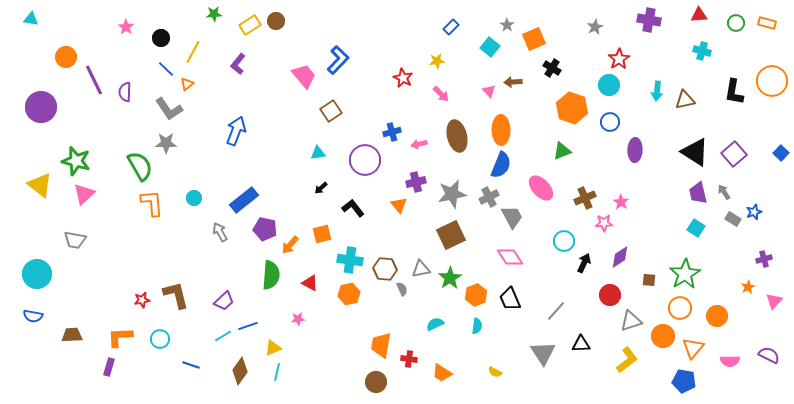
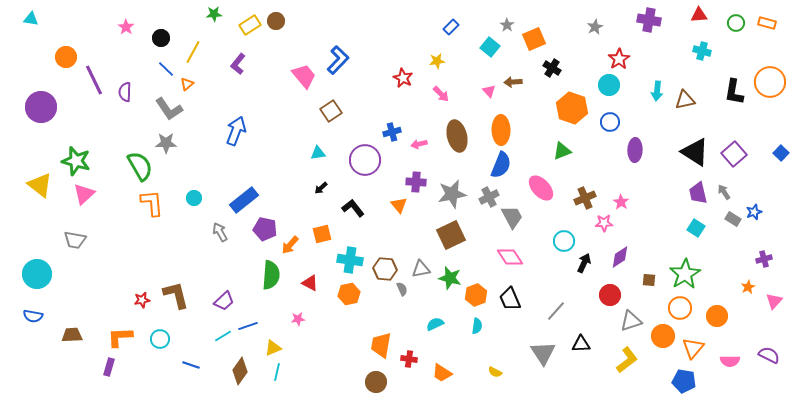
orange circle at (772, 81): moved 2 px left, 1 px down
purple cross at (416, 182): rotated 18 degrees clockwise
green star at (450, 278): rotated 25 degrees counterclockwise
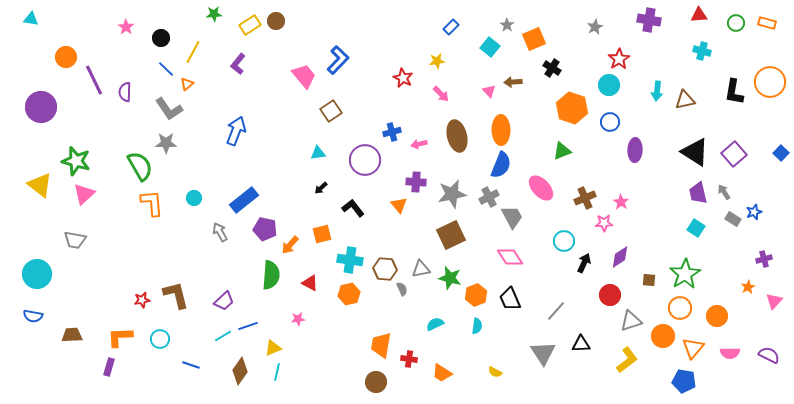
pink semicircle at (730, 361): moved 8 px up
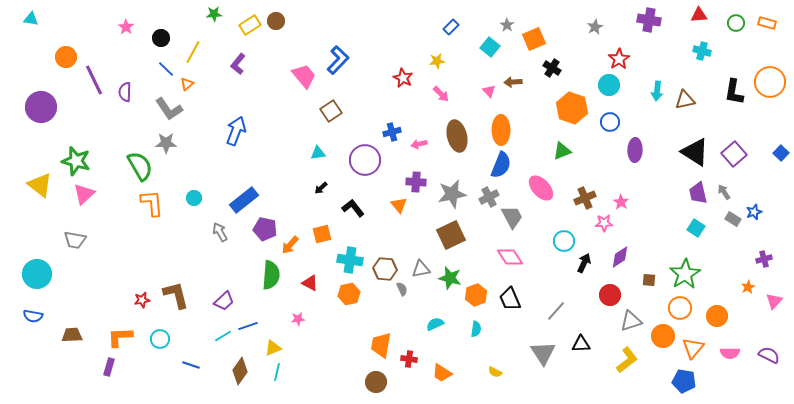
cyan semicircle at (477, 326): moved 1 px left, 3 px down
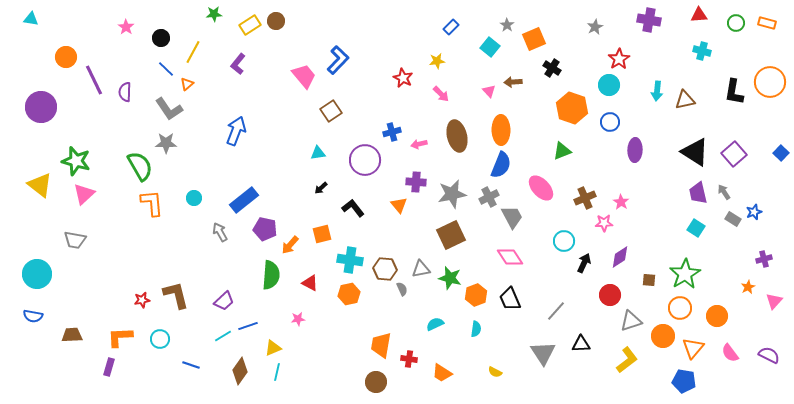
pink semicircle at (730, 353): rotated 54 degrees clockwise
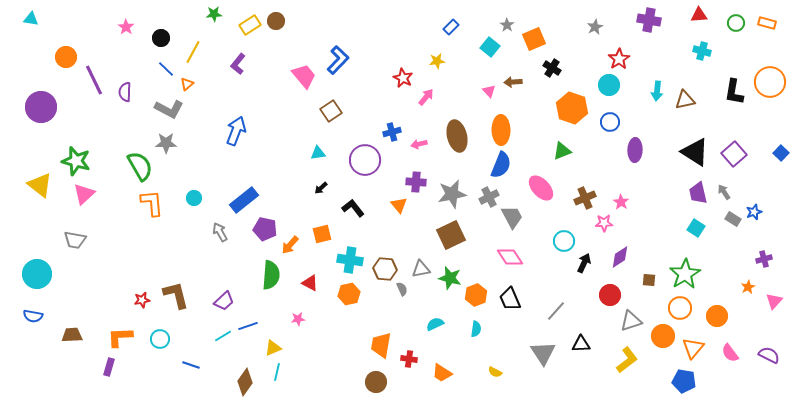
pink arrow at (441, 94): moved 15 px left, 3 px down; rotated 96 degrees counterclockwise
gray L-shape at (169, 109): rotated 28 degrees counterclockwise
brown diamond at (240, 371): moved 5 px right, 11 px down
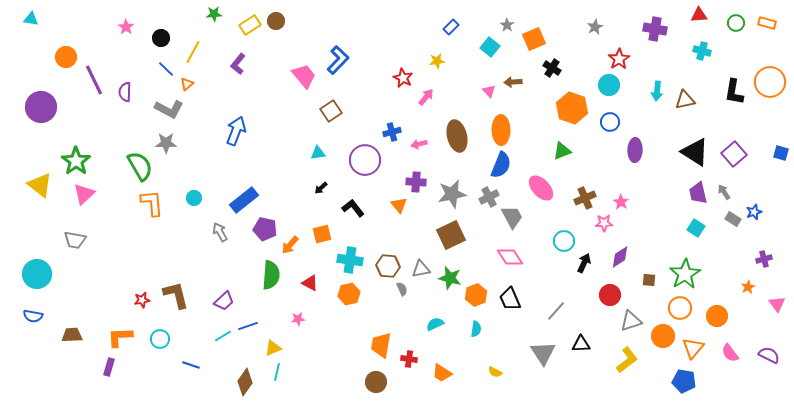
purple cross at (649, 20): moved 6 px right, 9 px down
blue square at (781, 153): rotated 28 degrees counterclockwise
green star at (76, 161): rotated 20 degrees clockwise
brown hexagon at (385, 269): moved 3 px right, 3 px up
pink triangle at (774, 301): moved 3 px right, 3 px down; rotated 18 degrees counterclockwise
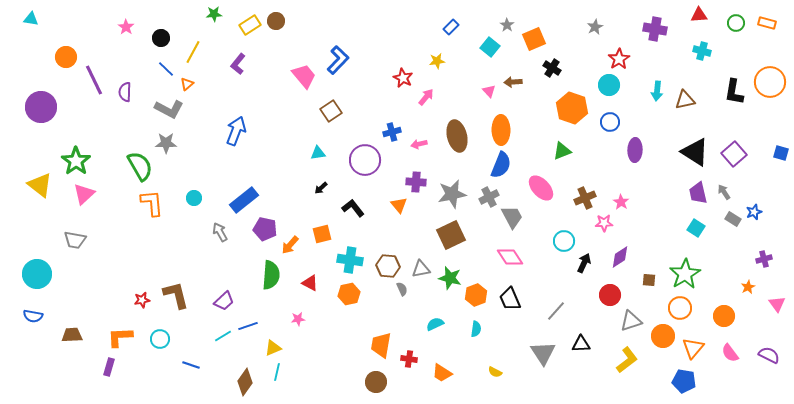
orange circle at (717, 316): moved 7 px right
